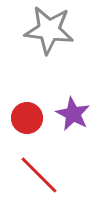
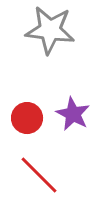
gray star: moved 1 px right
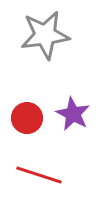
gray star: moved 5 px left, 5 px down; rotated 15 degrees counterclockwise
red line: rotated 27 degrees counterclockwise
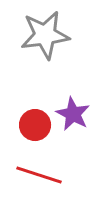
red circle: moved 8 px right, 7 px down
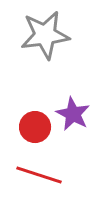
red circle: moved 2 px down
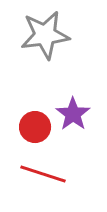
purple star: rotated 8 degrees clockwise
red line: moved 4 px right, 1 px up
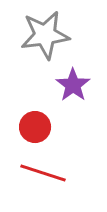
purple star: moved 29 px up
red line: moved 1 px up
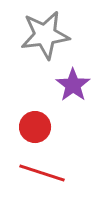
red line: moved 1 px left
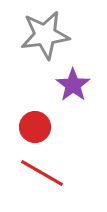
red line: rotated 12 degrees clockwise
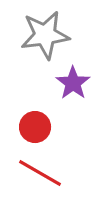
purple star: moved 2 px up
red line: moved 2 px left
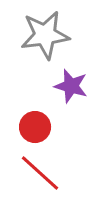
purple star: moved 2 px left, 3 px down; rotated 20 degrees counterclockwise
red line: rotated 12 degrees clockwise
